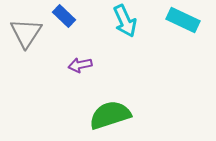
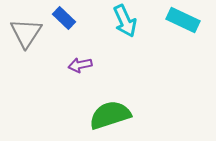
blue rectangle: moved 2 px down
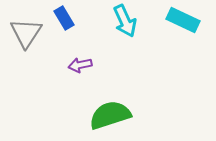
blue rectangle: rotated 15 degrees clockwise
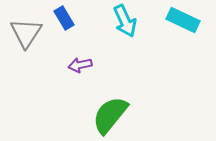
green semicircle: rotated 33 degrees counterclockwise
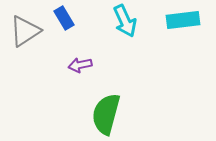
cyan rectangle: rotated 32 degrees counterclockwise
gray triangle: moved 1 px left, 2 px up; rotated 24 degrees clockwise
green semicircle: moved 4 px left, 1 px up; rotated 24 degrees counterclockwise
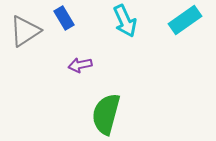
cyan rectangle: moved 2 px right; rotated 28 degrees counterclockwise
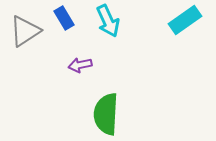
cyan arrow: moved 17 px left
green semicircle: rotated 12 degrees counterclockwise
